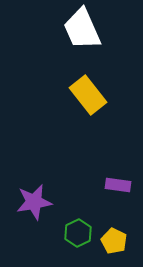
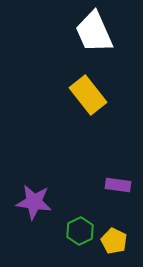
white trapezoid: moved 12 px right, 3 px down
purple star: rotated 18 degrees clockwise
green hexagon: moved 2 px right, 2 px up
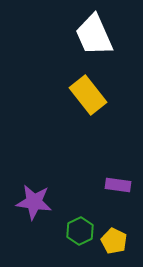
white trapezoid: moved 3 px down
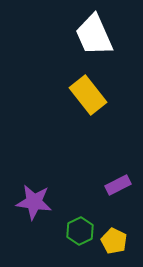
purple rectangle: rotated 35 degrees counterclockwise
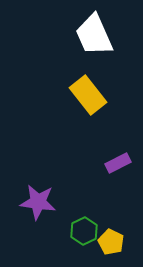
purple rectangle: moved 22 px up
purple star: moved 4 px right
green hexagon: moved 4 px right
yellow pentagon: moved 3 px left, 1 px down
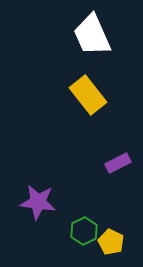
white trapezoid: moved 2 px left
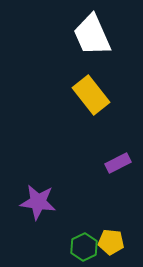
yellow rectangle: moved 3 px right
green hexagon: moved 16 px down
yellow pentagon: rotated 20 degrees counterclockwise
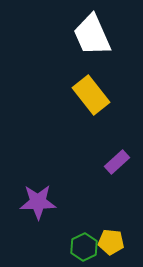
purple rectangle: moved 1 px left, 1 px up; rotated 15 degrees counterclockwise
purple star: rotated 9 degrees counterclockwise
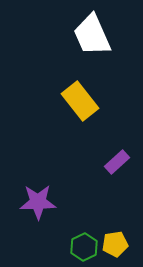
yellow rectangle: moved 11 px left, 6 px down
yellow pentagon: moved 4 px right, 2 px down; rotated 15 degrees counterclockwise
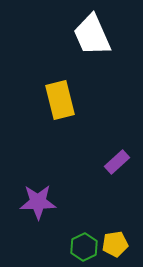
yellow rectangle: moved 20 px left, 1 px up; rotated 24 degrees clockwise
